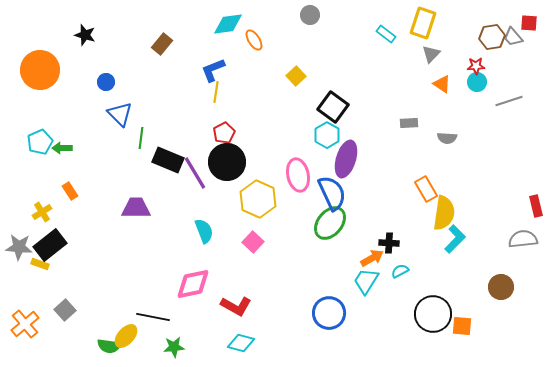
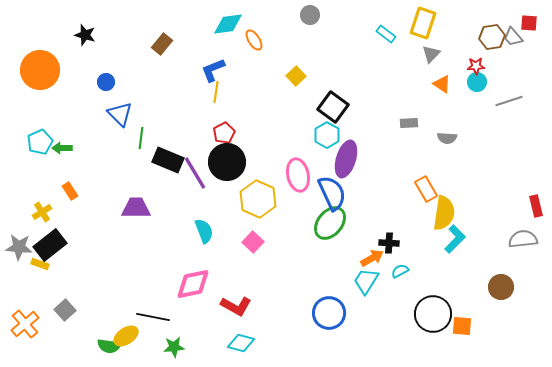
yellow ellipse at (126, 336): rotated 15 degrees clockwise
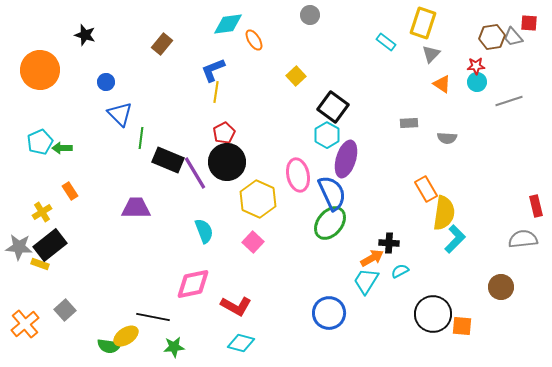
cyan rectangle at (386, 34): moved 8 px down
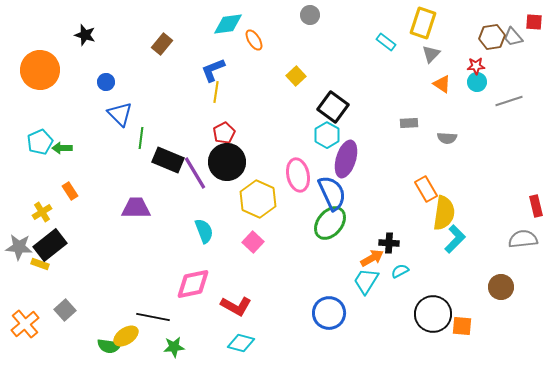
red square at (529, 23): moved 5 px right, 1 px up
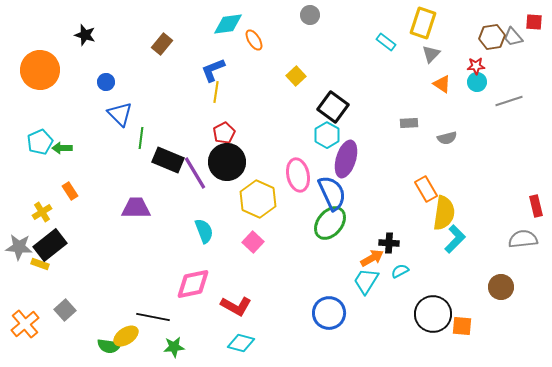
gray semicircle at (447, 138): rotated 18 degrees counterclockwise
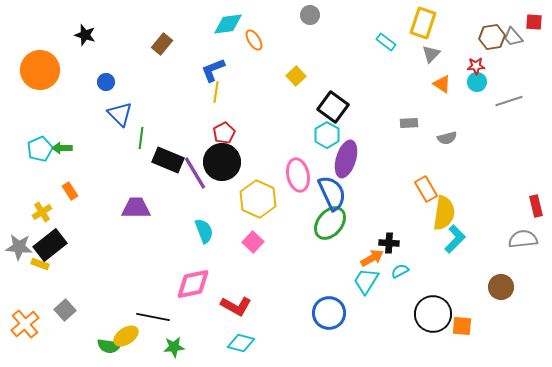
cyan pentagon at (40, 142): moved 7 px down
black circle at (227, 162): moved 5 px left
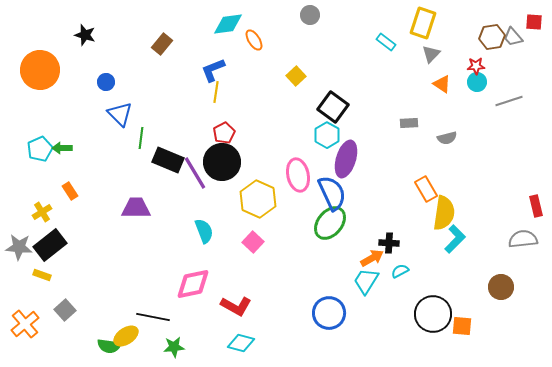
yellow rectangle at (40, 264): moved 2 px right, 11 px down
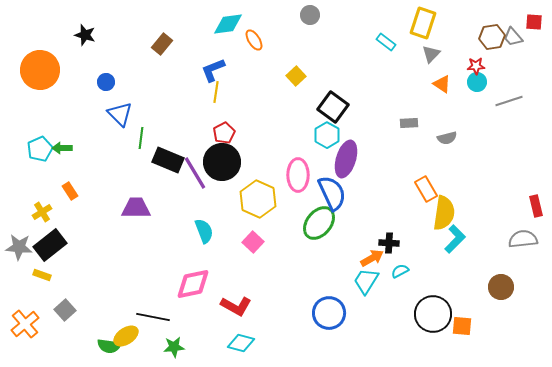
pink ellipse at (298, 175): rotated 12 degrees clockwise
green ellipse at (330, 223): moved 11 px left
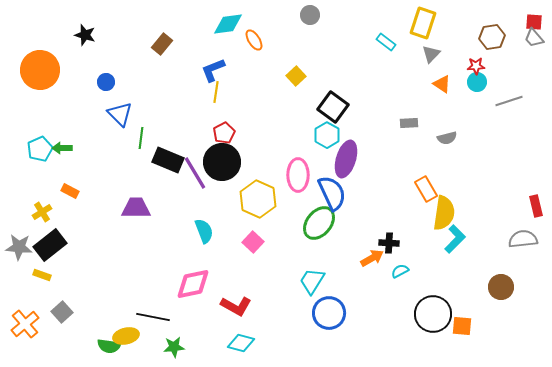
gray trapezoid at (513, 37): moved 21 px right, 1 px down
orange rectangle at (70, 191): rotated 30 degrees counterclockwise
cyan trapezoid at (366, 281): moved 54 px left
gray square at (65, 310): moved 3 px left, 2 px down
yellow ellipse at (126, 336): rotated 20 degrees clockwise
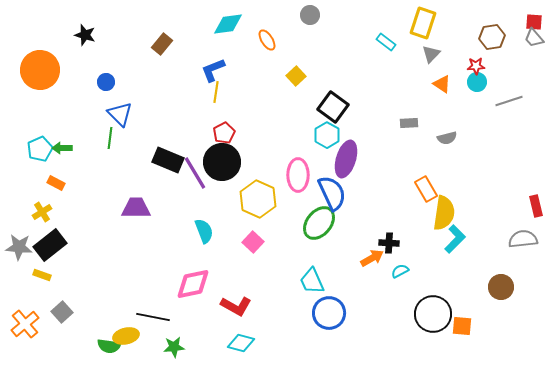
orange ellipse at (254, 40): moved 13 px right
green line at (141, 138): moved 31 px left
orange rectangle at (70, 191): moved 14 px left, 8 px up
cyan trapezoid at (312, 281): rotated 56 degrees counterclockwise
